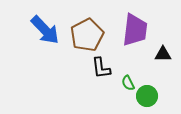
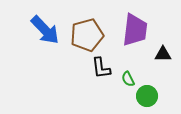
brown pentagon: rotated 12 degrees clockwise
green semicircle: moved 4 px up
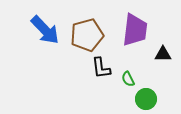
green circle: moved 1 px left, 3 px down
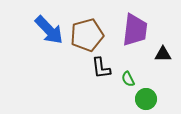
blue arrow: moved 4 px right
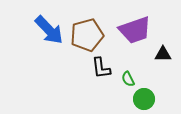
purple trapezoid: rotated 64 degrees clockwise
green circle: moved 2 px left
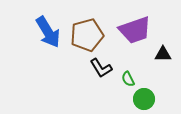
blue arrow: moved 1 px left, 2 px down; rotated 12 degrees clockwise
black L-shape: rotated 25 degrees counterclockwise
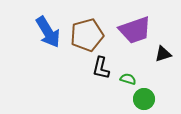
black triangle: rotated 18 degrees counterclockwise
black L-shape: rotated 45 degrees clockwise
green semicircle: rotated 133 degrees clockwise
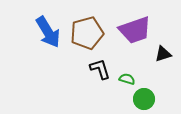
brown pentagon: moved 2 px up
black L-shape: moved 1 px left, 1 px down; rotated 150 degrees clockwise
green semicircle: moved 1 px left
